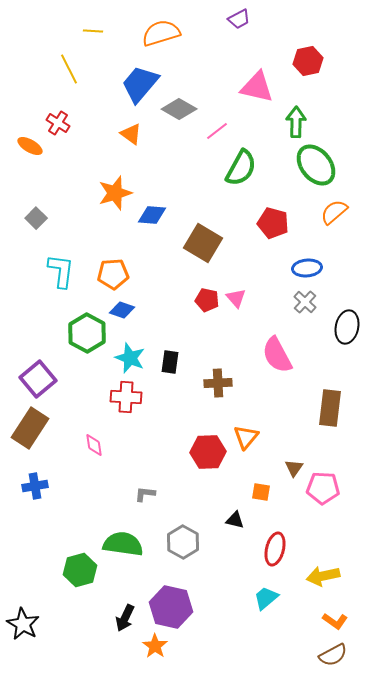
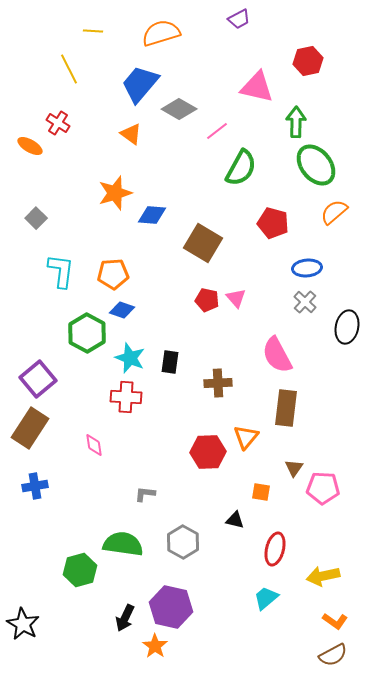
brown rectangle at (330, 408): moved 44 px left
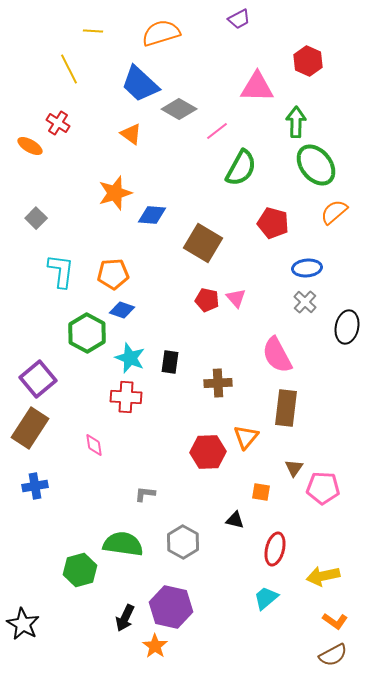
red hexagon at (308, 61): rotated 24 degrees counterclockwise
blue trapezoid at (140, 84): rotated 87 degrees counterclockwise
pink triangle at (257, 87): rotated 12 degrees counterclockwise
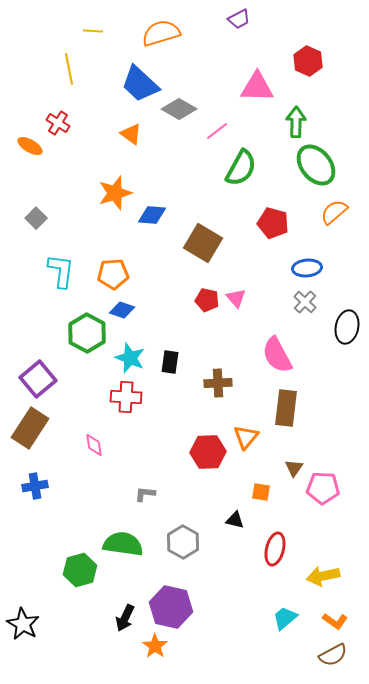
yellow line at (69, 69): rotated 16 degrees clockwise
cyan trapezoid at (266, 598): moved 19 px right, 20 px down
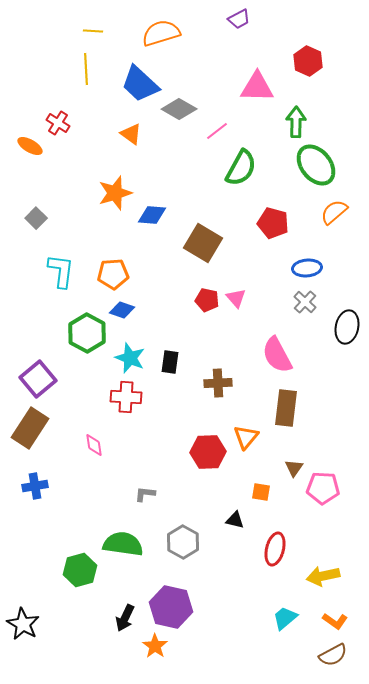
yellow line at (69, 69): moved 17 px right; rotated 8 degrees clockwise
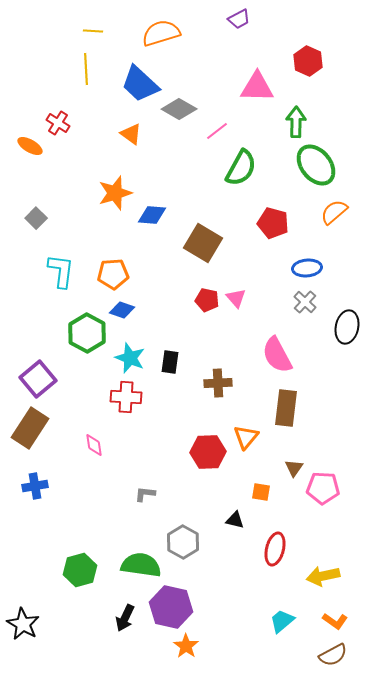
green semicircle at (123, 544): moved 18 px right, 21 px down
cyan trapezoid at (285, 618): moved 3 px left, 3 px down
orange star at (155, 646): moved 31 px right
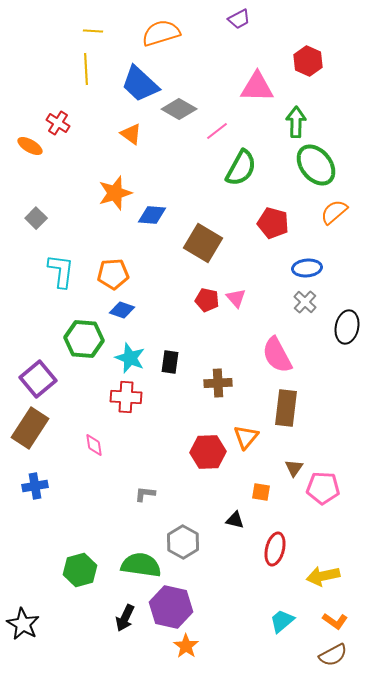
green hexagon at (87, 333): moved 3 px left, 6 px down; rotated 24 degrees counterclockwise
